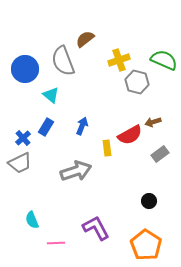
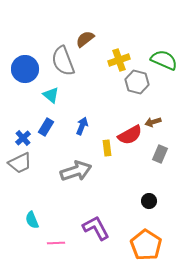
gray rectangle: rotated 30 degrees counterclockwise
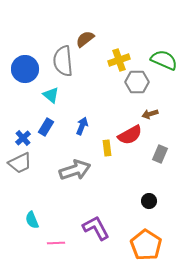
gray semicircle: rotated 16 degrees clockwise
gray hexagon: rotated 15 degrees counterclockwise
brown arrow: moved 3 px left, 8 px up
gray arrow: moved 1 px left, 1 px up
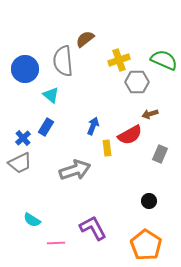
blue arrow: moved 11 px right
cyan semicircle: rotated 36 degrees counterclockwise
purple L-shape: moved 3 px left
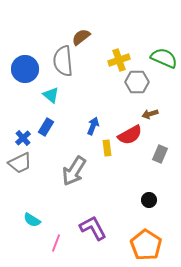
brown semicircle: moved 4 px left, 2 px up
green semicircle: moved 2 px up
gray arrow: moved 1 px left, 1 px down; rotated 140 degrees clockwise
black circle: moved 1 px up
pink line: rotated 66 degrees counterclockwise
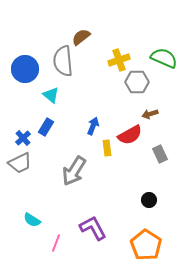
gray rectangle: rotated 48 degrees counterclockwise
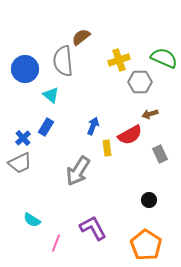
gray hexagon: moved 3 px right
gray arrow: moved 4 px right
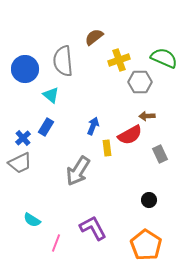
brown semicircle: moved 13 px right
brown arrow: moved 3 px left, 2 px down; rotated 14 degrees clockwise
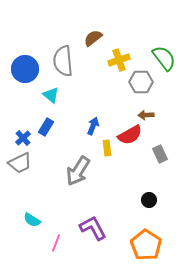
brown semicircle: moved 1 px left, 1 px down
green semicircle: rotated 28 degrees clockwise
gray hexagon: moved 1 px right
brown arrow: moved 1 px left, 1 px up
